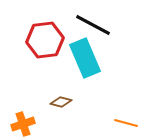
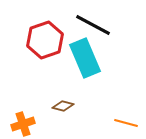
red hexagon: rotated 12 degrees counterclockwise
brown diamond: moved 2 px right, 4 px down
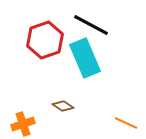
black line: moved 2 px left
brown diamond: rotated 20 degrees clockwise
orange line: rotated 10 degrees clockwise
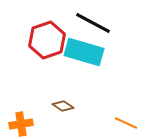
black line: moved 2 px right, 2 px up
red hexagon: moved 2 px right
cyan rectangle: moved 1 px left, 6 px up; rotated 51 degrees counterclockwise
orange cross: moved 2 px left; rotated 10 degrees clockwise
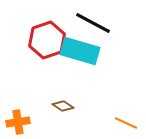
cyan rectangle: moved 4 px left, 1 px up
orange cross: moved 3 px left, 2 px up
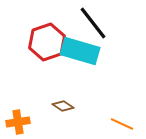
black line: rotated 24 degrees clockwise
red hexagon: moved 2 px down
orange line: moved 4 px left, 1 px down
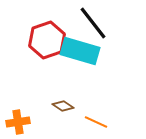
red hexagon: moved 2 px up
orange line: moved 26 px left, 2 px up
